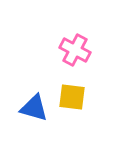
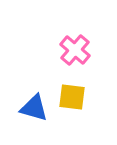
pink cross: rotated 12 degrees clockwise
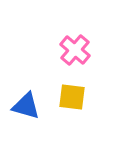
blue triangle: moved 8 px left, 2 px up
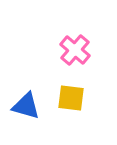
yellow square: moved 1 px left, 1 px down
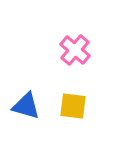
yellow square: moved 2 px right, 8 px down
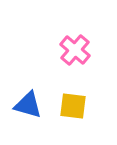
blue triangle: moved 2 px right, 1 px up
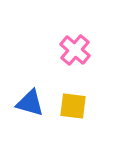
blue triangle: moved 2 px right, 2 px up
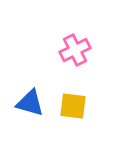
pink cross: rotated 24 degrees clockwise
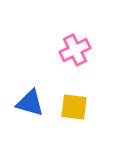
yellow square: moved 1 px right, 1 px down
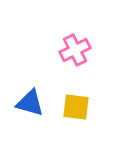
yellow square: moved 2 px right
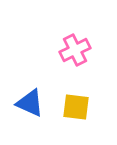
blue triangle: rotated 8 degrees clockwise
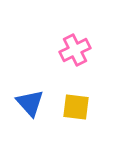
blue triangle: rotated 24 degrees clockwise
